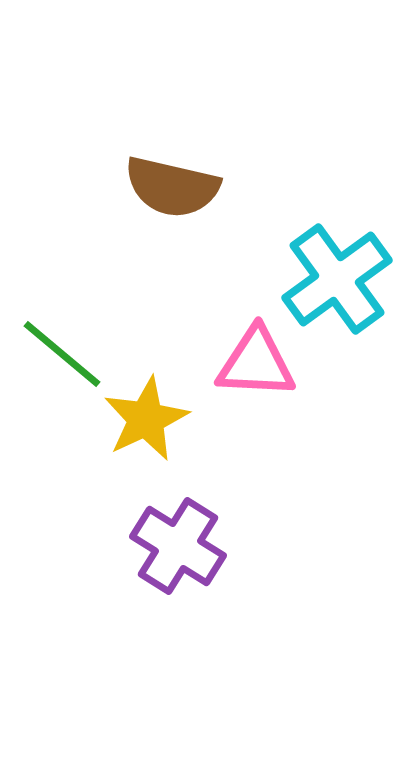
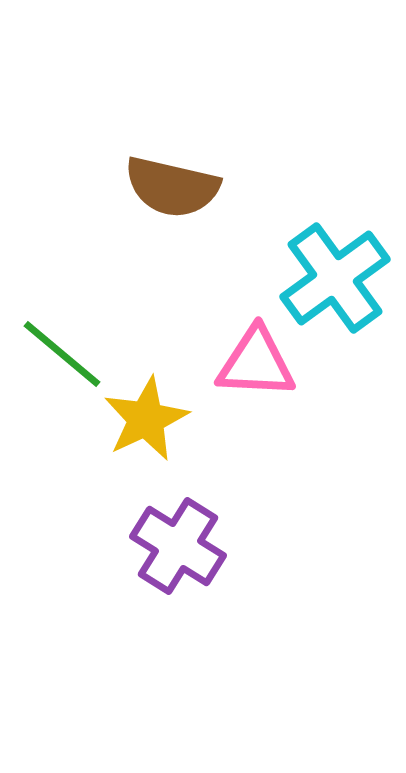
cyan cross: moved 2 px left, 1 px up
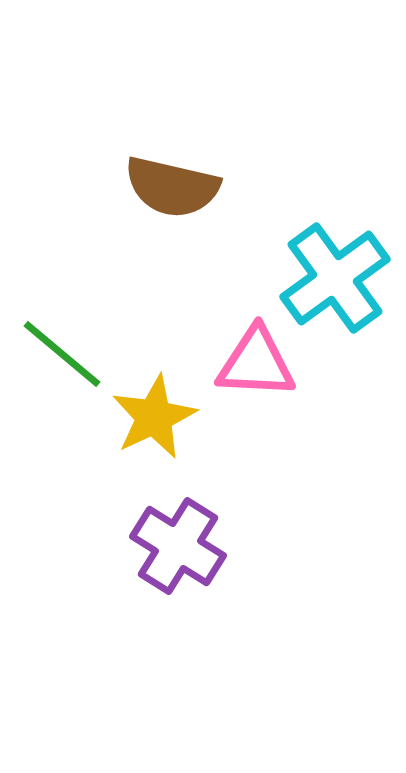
yellow star: moved 8 px right, 2 px up
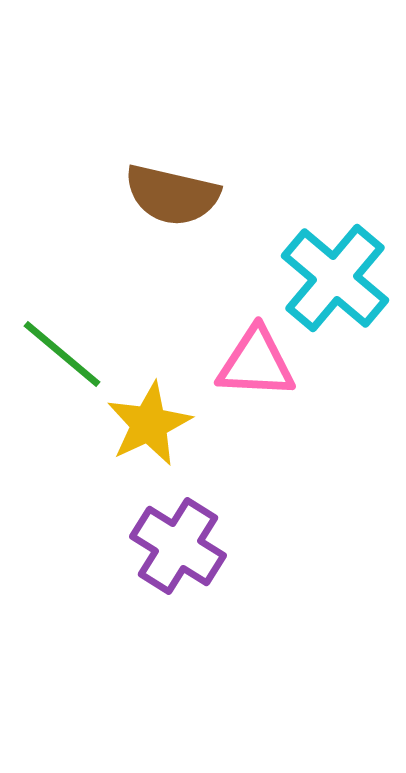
brown semicircle: moved 8 px down
cyan cross: rotated 14 degrees counterclockwise
yellow star: moved 5 px left, 7 px down
